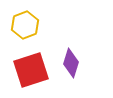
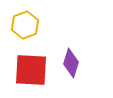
red square: rotated 21 degrees clockwise
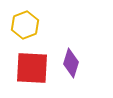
red square: moved 1 px right, 2 px up
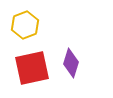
red square: rotated 15 degrees counterclockwise
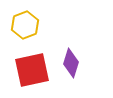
red square: moved 2 px down
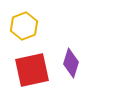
yellow hexagon: moved 1 px left, 1 px down
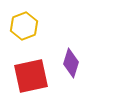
red square: moved 1 px left, 6 px down
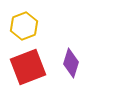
red square: moved 3 px left, 9 px up; rotated 9 degrees counterclockwise
